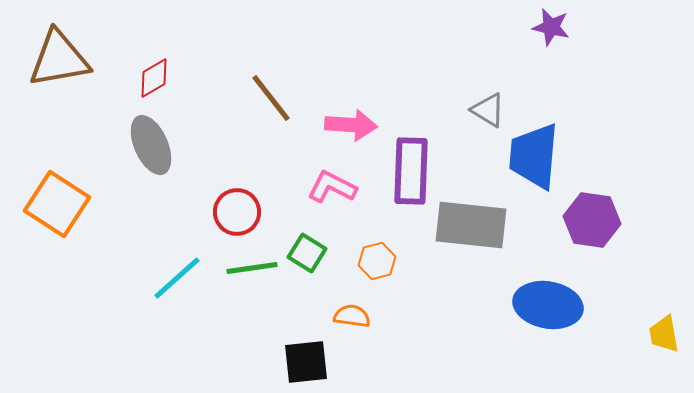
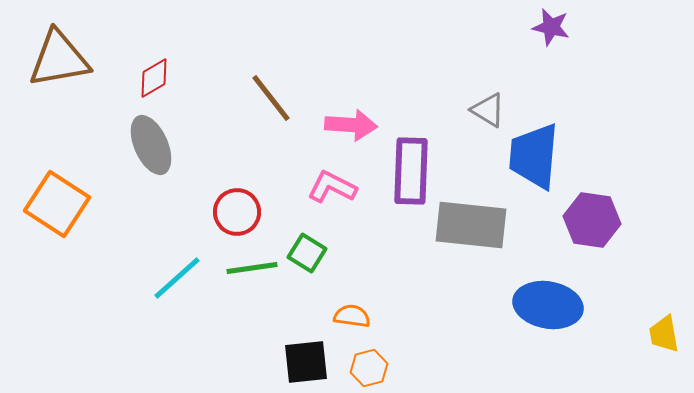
orange hexagon: moved 8 px left, 107 px down
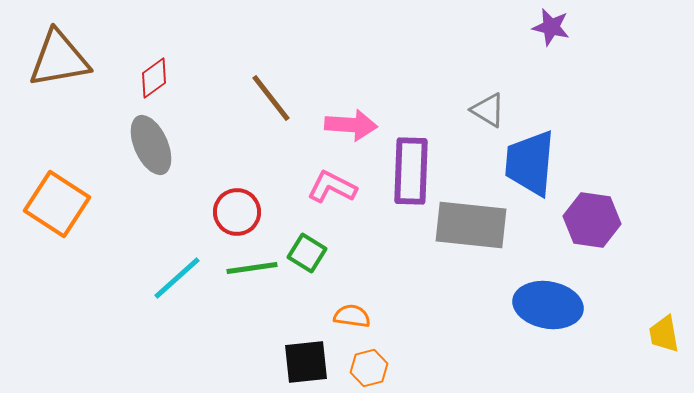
red diamond: rotated 6 degrees counterclockwise
blue trapezoid: moved 4 px left, 7 px down
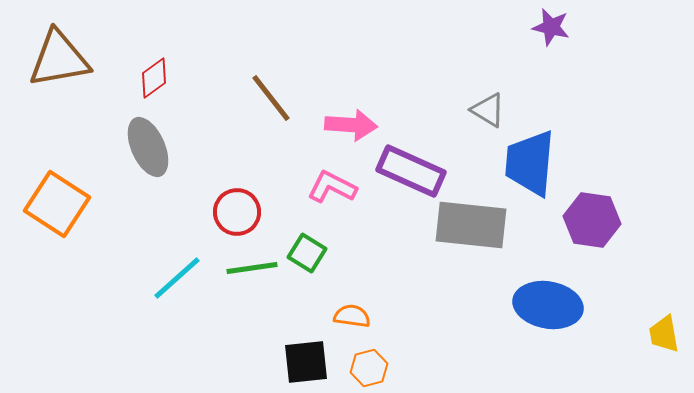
gray ellipse: moved 3 px left, 2 px down
purple rectangle: rotated 68 degrees counterclockwise
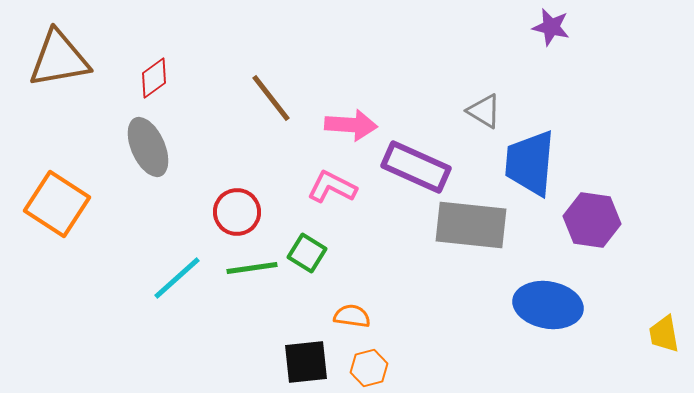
gray triangle: moved 4 px left, 1 px down
purple rectangle: moved 5 px right, 4 px up
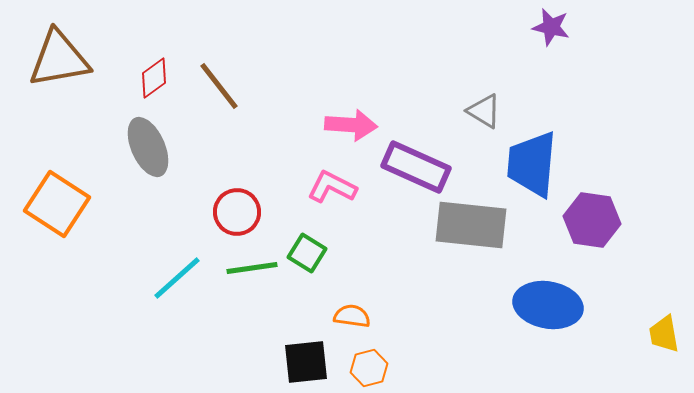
brown line: moved 52 px left, 12 px up
blue trapezoid: moved 2 px right, 1 px down
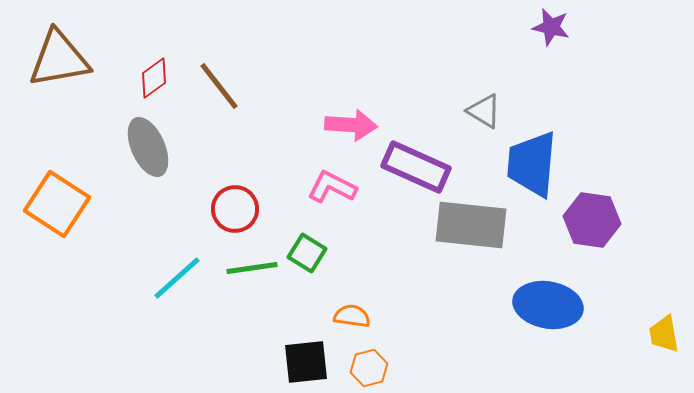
red circle: moved 2 px left, 3 px up
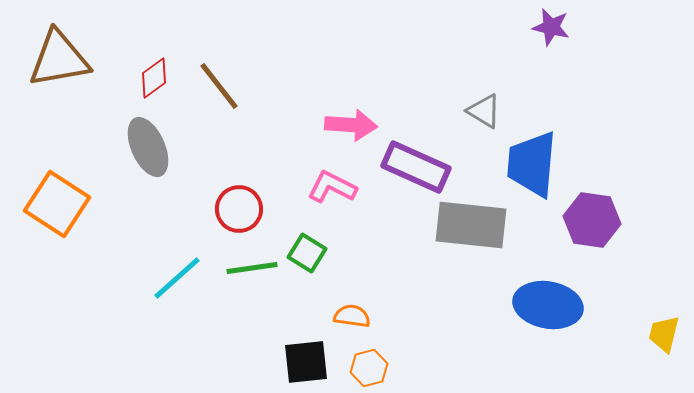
red circle: moved 4 px right
yellow trapezoid: rotated 24 degrees clockwise
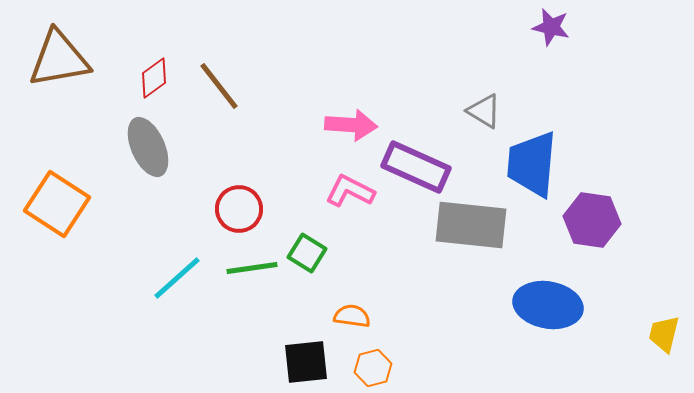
pink L-shape: moved 18 px right, 4 px down
orange hexagon: moved 4 px right
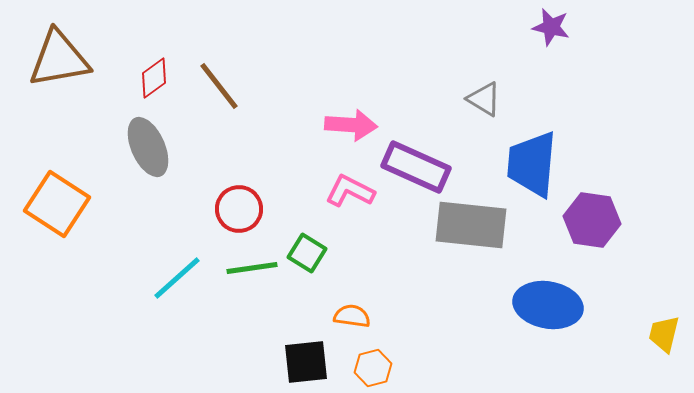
gray triangle: moved 12 px up
